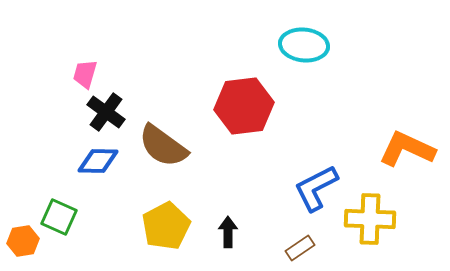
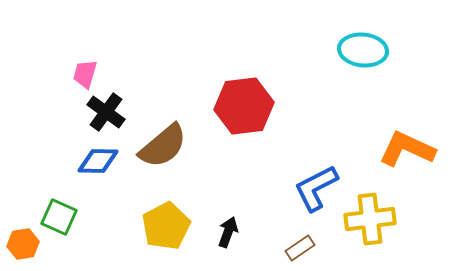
cyan ellipse: moved 59 px right, 5 px down
brown semicircle: rotated 76 degrees counterclockwise
yellow cross: rotated 9 degrees counterclockwise
black arrow: rotated 20 degrees clockwise
orange hexagon: moved 3 px down
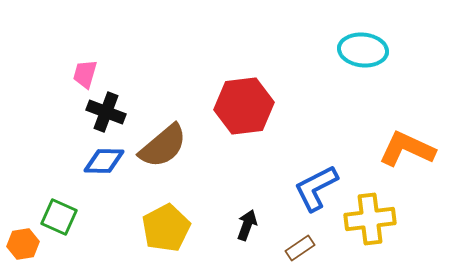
black cross: rotated 15 degrees counterclockwise
blue diamond: moved 6 px right
yellow pentagon: moved 2 px down
black arrow: moved 19 px right, 7 px up
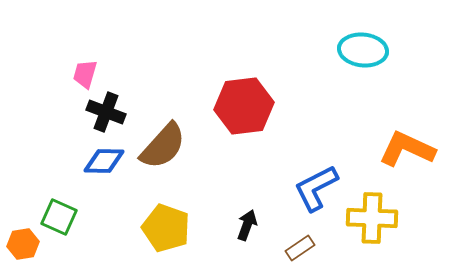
brown semicircle: rotated 8 degrees counterclockwise
yellow cross: moved 2 px right, 1 px up; rotated 9 degrees clockwise
yellow pentagon: rotated 24 degrees counterclockwise
